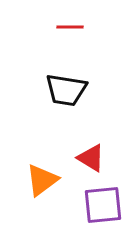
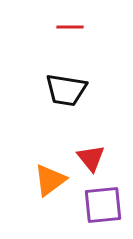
red triangle: rotated 20 degrees clockwise
orange triangle: moved 8 px right
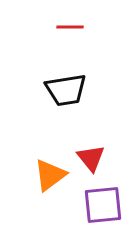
black trapezoid: rotated 18 degrees counterclockwise
orange triangle: moved 5 px up
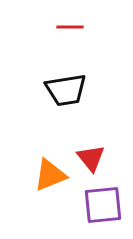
orange triangle: rotated 15 degrees clockwise
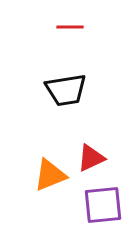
red triangle: rotated 44 degrees clockwise
